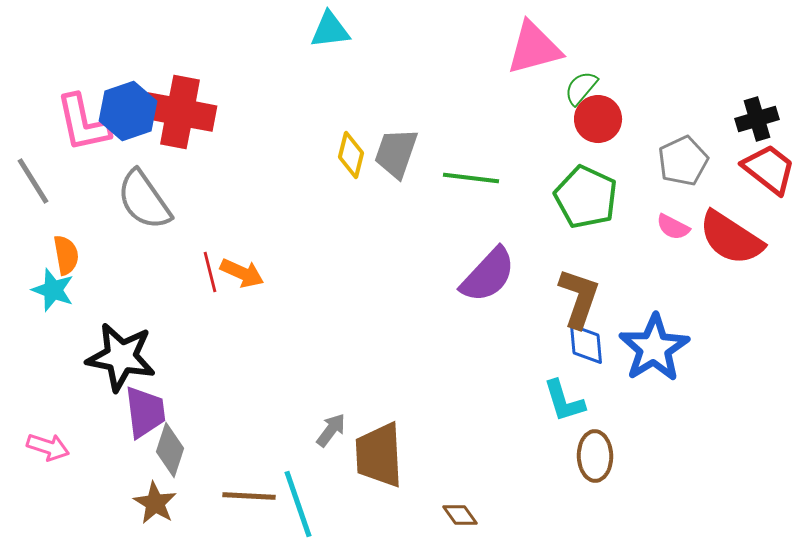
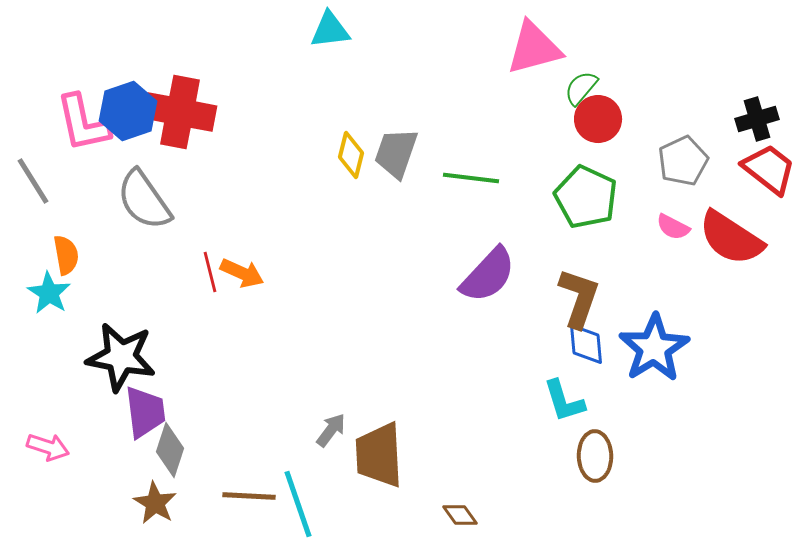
cyan star: moved 4 px left, 3 px down; rotated 12 degrees clockwise
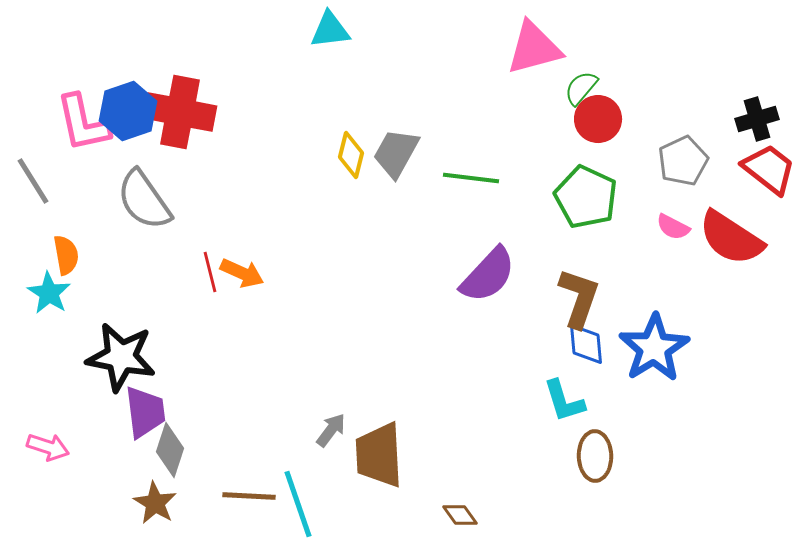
gray trapezoid: rotated 10 degrees clockwise
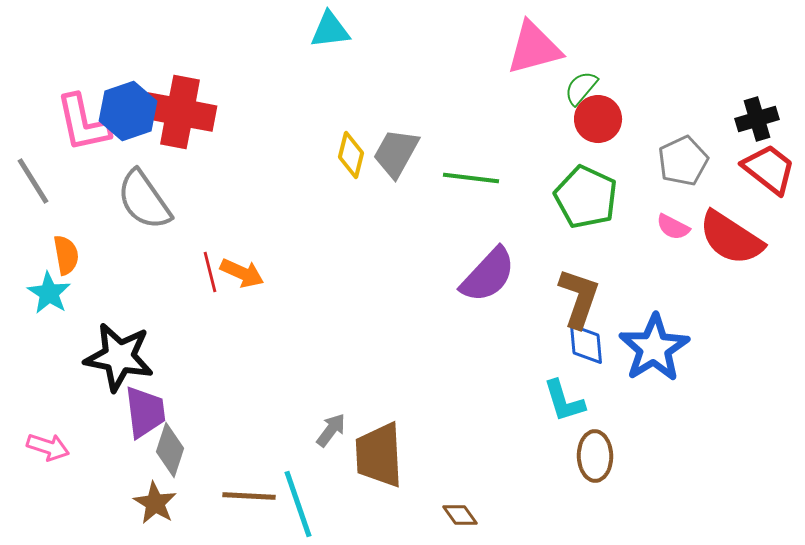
black star: moved 2 px left
